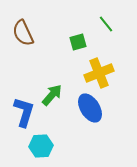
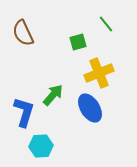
green arrow: moved 1 px right
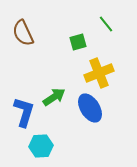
green arrow: moved 1 px right, 2 px down; rotated 15 degrees clockwise
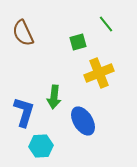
green arrow: rotated 130 degrees clockwise
blue ellipse: moved 7 px left, 13 px down
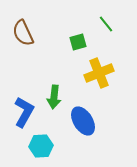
blue L-shape: rotated 12 degrees clockwise
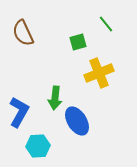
green arrow: moved 1 px right, 1 px down
blue L-shape: moved 5 px left
blue ellipse: moved 6 px left
cyan hexagon: moved 3 px left
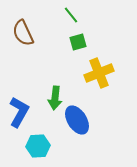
green line: moved 35 px left, 9 px up
blue ellipse: moved 1 px up
